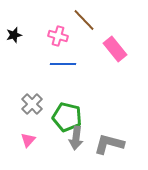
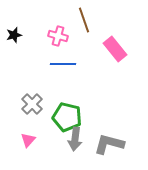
brown line: rotated 25 degrees clockwise
gray arrow: moved 1 px left, 1 px down
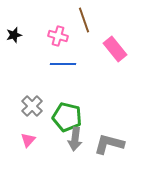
gray cross: moved 2 px down
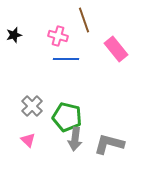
pink rectangle: moved 1 px right
blue line: moved 3 px right, 5 px up
pink triangle: rotated 28 degrees counterclockwise
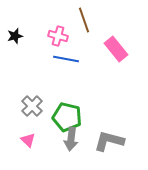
black star: moved 1 px right, 1 px down
blue line: rotated 10 degrees clockwise
gray arrow: moved 4 px left
gray L-shape: moved 3 px up
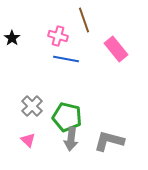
black star: moved 3 px left, 2 px down; rotated 21 degrees counterclockwise
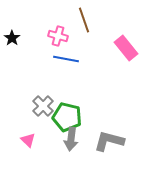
pink rectangle: moved 10 px right, 1 px up
gray cross: moved 11 px right
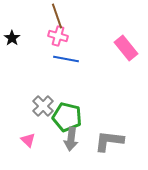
brown line: moved 27 px left, 4 px up
gray L-shape: rotated 8 degrees counterclockwise
